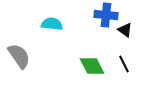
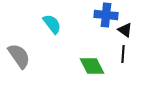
cyan semicircle: rotated 45 degrees clockwise
black line: moved 1 px left, 10 px up; rotated 30 degrees clockwise
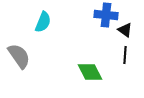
cyan semicircle: moved 9 px left, 2 px up; rotated 60 degrees clockwise
black line: moved 2 px right, 1 px down
green diamond: moved 2 px left, 6 px down
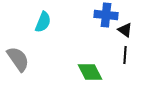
gray semicircle: moved 1 px left, 3 px down
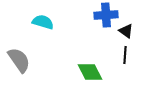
blue cross: rotated 10 degrees counterclockwise
cyan semicircle: rotated 95 degrees counterclockwise
black triangle: moved 1 px right, 1 px down
gray semicircle: moved 1 px right, 1 px down
